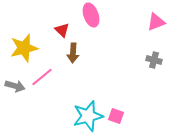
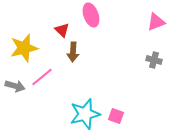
brown arrow: moved 1 px up
cyan star: moved 3 px left, 2 px up
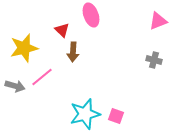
pink triangle: moved 2 px right, 1 px up
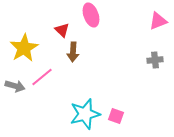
yellow star: rotated 16 degrees counterclockwise
gray cross: moved 1 px right; rotated 21 degrees counterclockwise
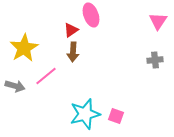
pink triangle: rotated 36 degrees counterclockwise
red triangle: moved 9 px right; rotated 42 degrees clockwise
pink line: moved 4 px right, 1 px up
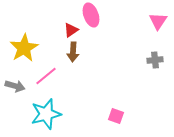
cyan star: moved 39 px left
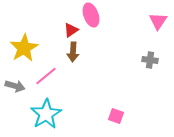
gray cross: moved 5 px left; rotated 14 degrees clockwise
cyan star: rotated 16 degrees counterclockwise
